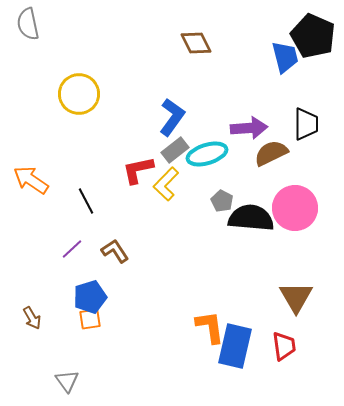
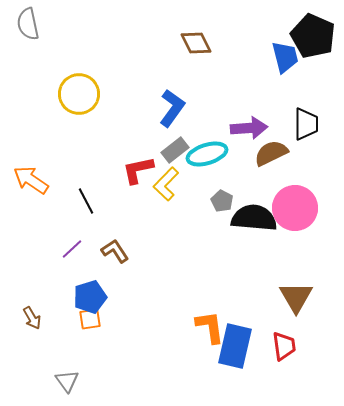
blue L-shape: moved 9 px up
black semicircle: moved 3 px right
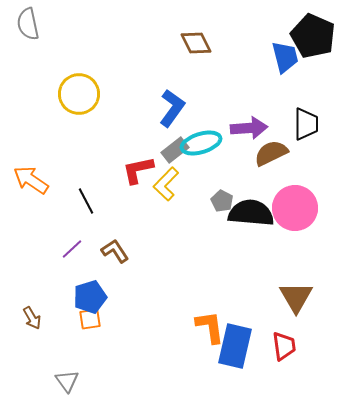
cyan ellipse: moved 6 px left, 11 px up
black semicircle: moved 3 px left, 5 px up
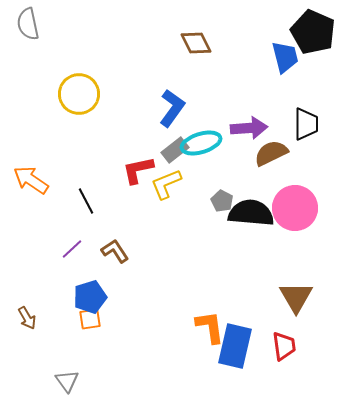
black pentagon: moved 4 px up
yellow L-shape: rotated 24 degrees clockwise
brown arrow: moved 5 px left
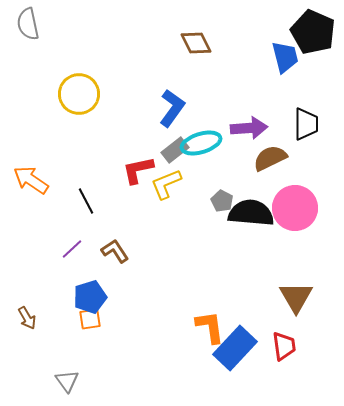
brown semicircle: moved 1 px left, 5 px down
blue rectangle: moved 2 px down; rotated 30 degrees clockwise
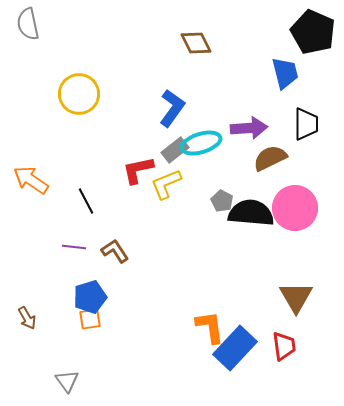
blue trapezoid: moved 16 px down
purple line: moved 2 px right, 2 px up; rotated 50 degrees clockwise
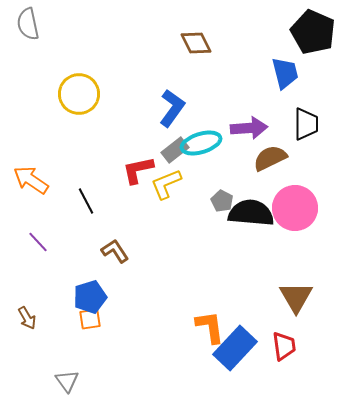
purple line: moved 36 px left, 5 px up; rotated 40 degrees clockwise
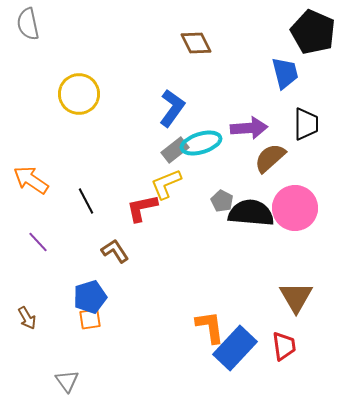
brown semicircle: rotated 16 degrees counterclockwise
red L-shape: moved 4 px right, 38 px down
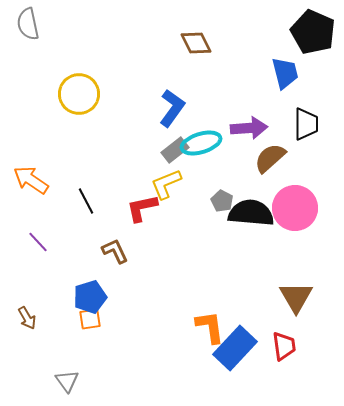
brown L-shape: rotated 8 degrees clockwise
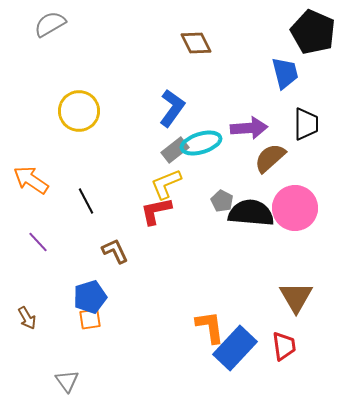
gray semicircle: moved 22 px right; rotated 72 degrees clockwise
yellow circle: moved 17 px down
red L-shape: moved 14 px right, 3 px down
